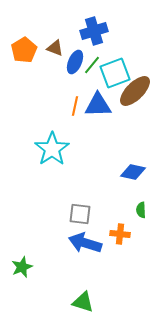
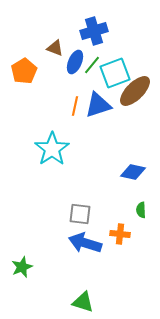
orange pentagon: moved 21 px down
blue triangle: rotated 16 degrees counterclockwise
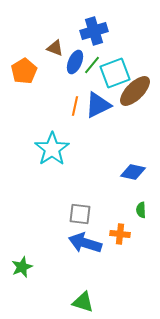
blue triangle: rotated 8 degrees counterclockwise
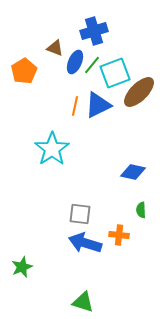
brown ellipse: moved 4 px right, 1 px down
orange cross: moved 1 px left, 1 px down
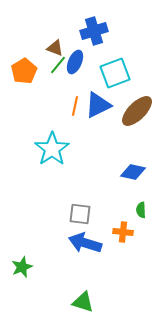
green line: moved 34 px left
brown ellipse: moved 2 px left, 19 px down
orange cross: moved 4 px right, 3 px up
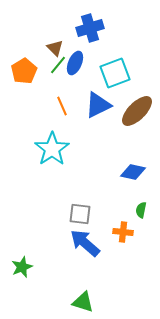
blue cross: moved 4 px left, 3 px up
brown triangle: rotated 24 degrees clockwise
blue ellipse: moved 1 px down
orange line: moved 13 px left; rotated 36 degrees counterclockwise
green semicircle: rotated 14 degrees clockwise
blue arrow: rotated 24 degrees clockwise
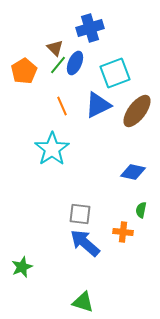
brown ellipse: rotated 8 degrees counterclockwise
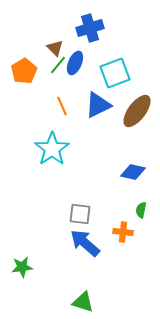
green star: rotated 15 degrees clockwise
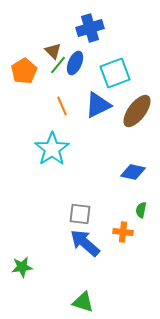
brown triangle: moved 2 px left, 3 px down
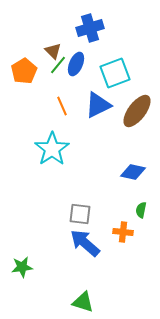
blue ellipse: moved 1 px right, 1 px down
